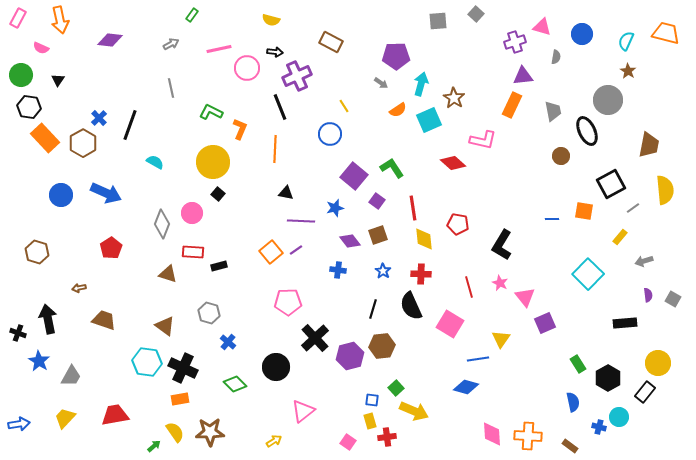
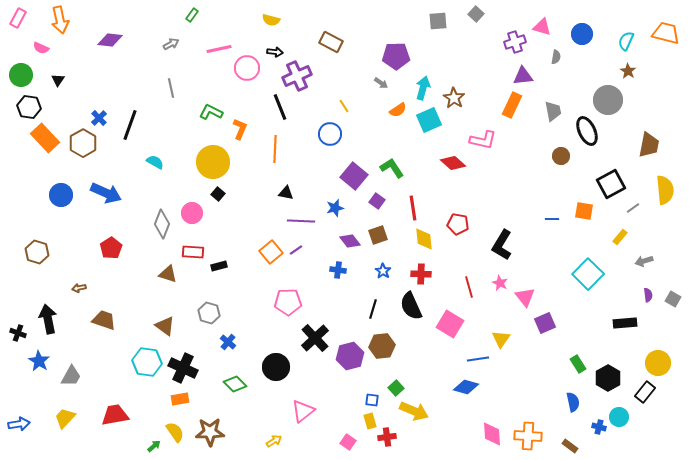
cyan arrow at (421, 84): moved 2 px right, 4 px down
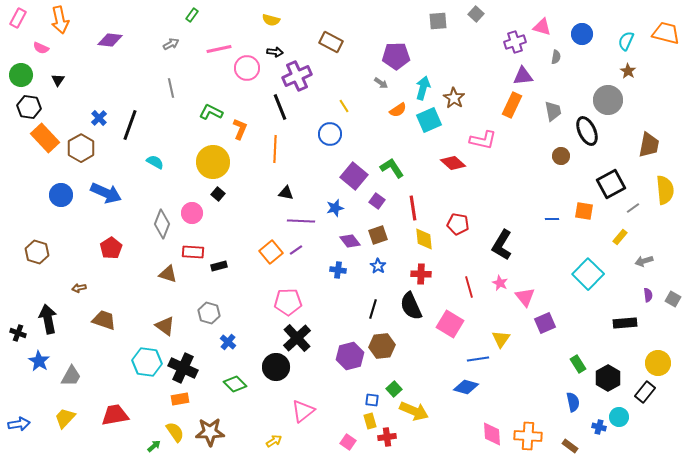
brown hexagon at (83, 143): moved 2 px left, 5 px down
blue star at (383, 271): moved 5 px left, 5 px up
black cross at (315, 338): moved 18 px left
green square at (396, 388): moved 2 px left, 1 px down
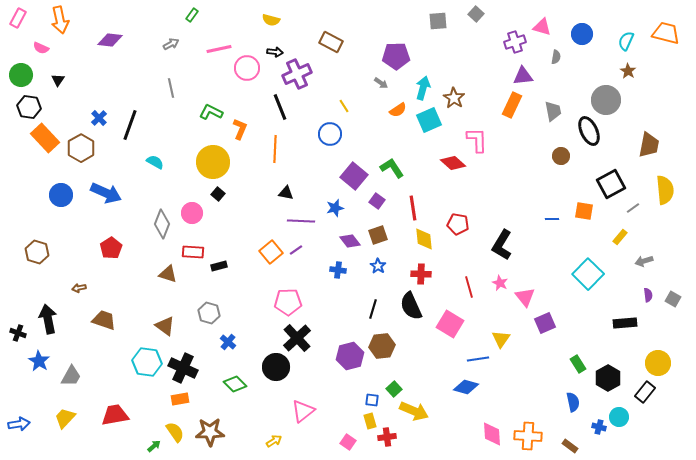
purple cross at (297, 76): moved 2 px up
gray circle at (608, 100): moved 2 px left
black ellipse at (587, 131): moved 2 px right
pink L-shape at (483, 140): moved 6 px left; rotated 104 degrees counterclockwise
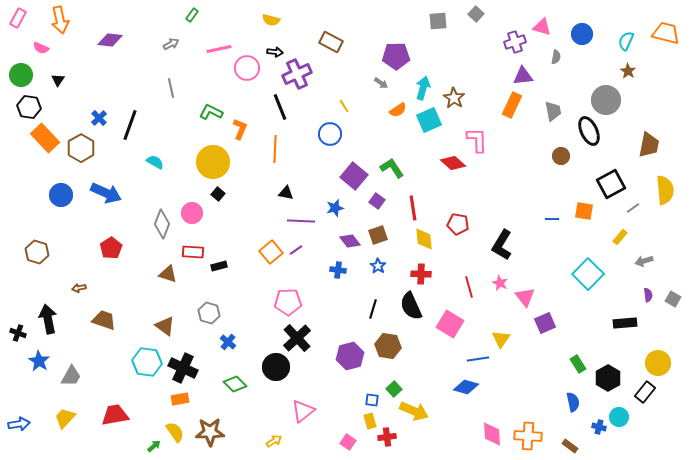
brown hexagon at (382, 346): moved 6 px right; rotated 15 degrees clockwise
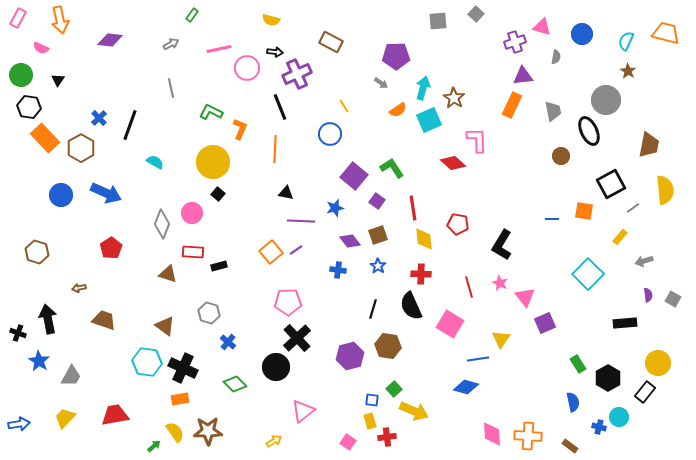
brown star at (210, 432): moved 2 px left, 1 px up
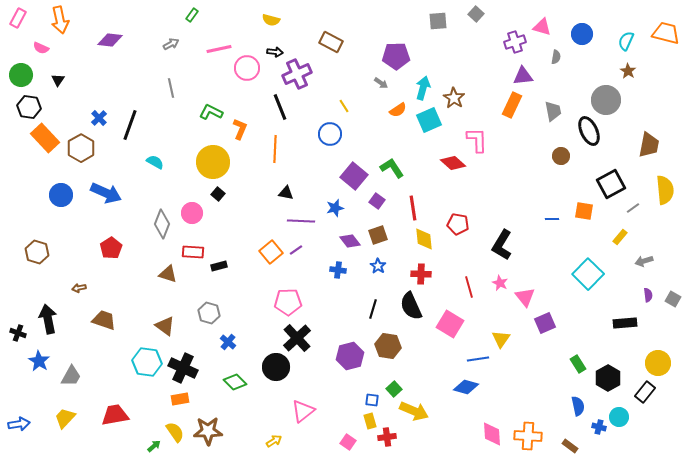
green diamond at (235, 384): moved 2 px up
blue semicircle at (573, 402): moved 5 px right, 4 px down
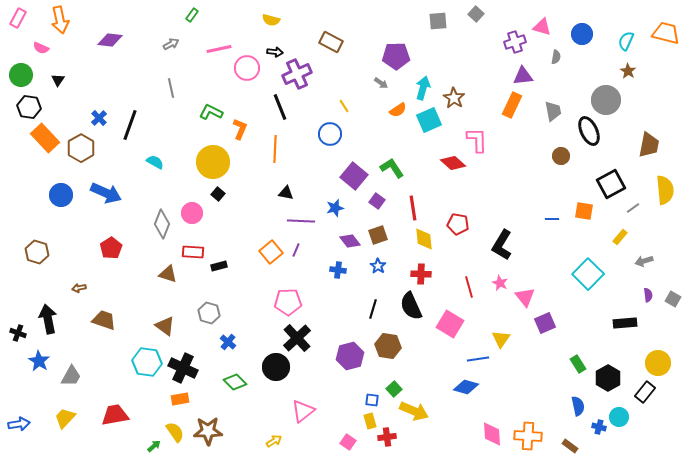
purple line at (296, 250): rotated 32 degrees counterclockwise
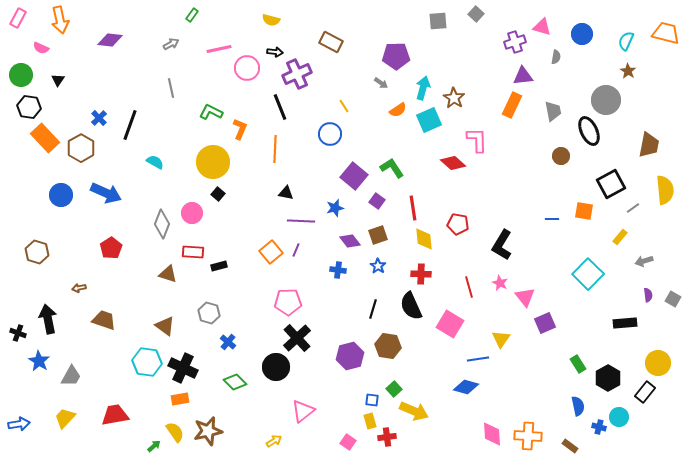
brown star at (208, 431): rotated 12 degrees counterclockwise
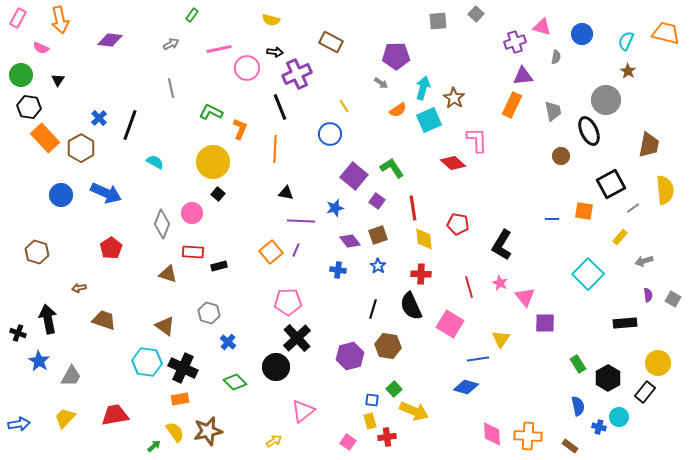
purple square at (545, 323): rotated 25 degrees clockwise
